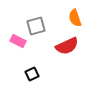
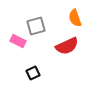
black square: moved 1 px right, 1 px up
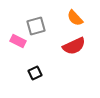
orange semicircle: rotated 24 degrees counterclockwise
red semicircle: moved 7 px right
black square: moved 2 px right
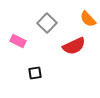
orange semicircle: moved 13 px right, 1 px down
gray square: moved 11 px right, 3 px up; rotated 30 degrees counterclockwise
black square: rotated 16 degrees clockwise
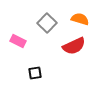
orange semicircle: moved 8 px left; rotated 150 degrees clockwise
